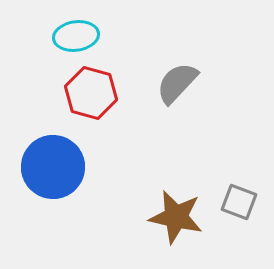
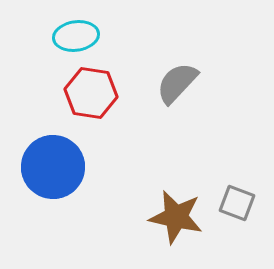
red hexagon: rotated 6 degrees counterclockwise
gray square: moved 2 px left, 1 px down
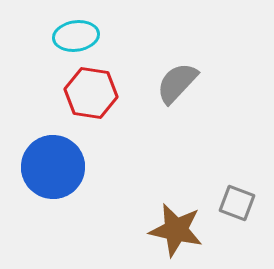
brown star: moved 13 px down
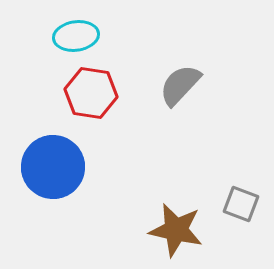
gray semicircle: moved 3 px right, 2 px down
gray square: moved 4 px right, 1 px down
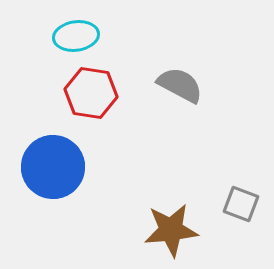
gray semicircle: rotated 75 degrees clockwise
brown star: moved 5 px left; rotated 18 degrees counterclockwise
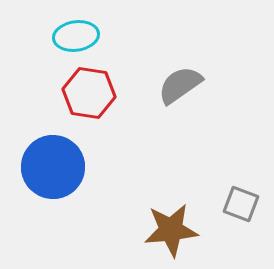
gray semicircle: rotated 63 degrees counterclockwise
red hexagon: moved 2 px left
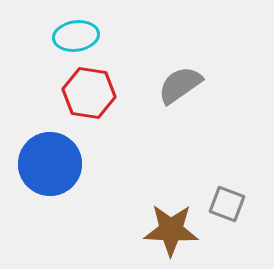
blue circle: moved 3 px left, 3 px up
gray square: moved 14 px left
brown star: rotated 8 degrees clockwise
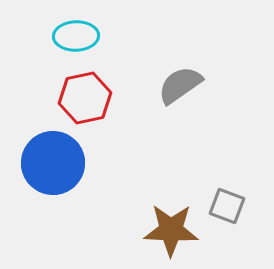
cyan ellipse: rotated 6 degrees clockwise
red hexagon: moved 4 px left, 5 px down; rotated 21 degrees counterclockwise
blue circle: moved 3 px right, 1 px up
gray square: moved 2 px down
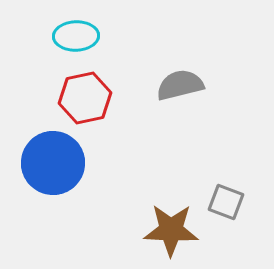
gray semicircle: rotated 21 degrees clockwise
gray square: moved 1 px left, 4 px up
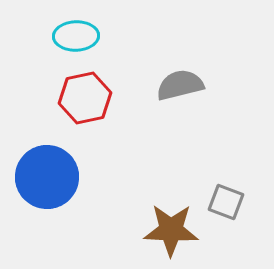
blue circle: moved 6 px left, 14 px down
